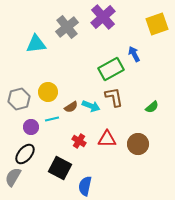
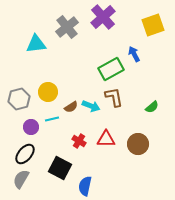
yellow square: moved 4 px left, 1 px down
red triangle: moved 1 px left
gray semicircle: moved 8 px right, 2 px down
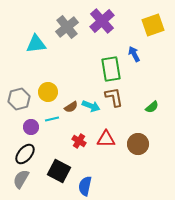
purple cross: moved 1 px left, 4 px down
green rectangle: rotated 70 degrees counterclockwise
black square: moved 1 px left, 3 px down
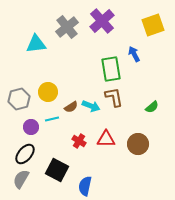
black square: moved 2 px left, 1 px up
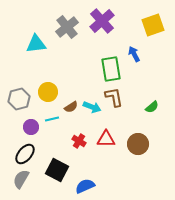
cyan arrow: moved 1 px right, 1 px down
blue semicircle: rotated 54 degrees clockwise
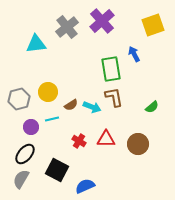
brown semicircle: moved 2 px up
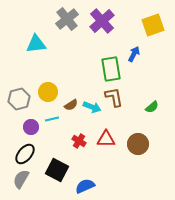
gray cross: moved 8 px up
blue arrow: rotated 56 degrees clockwise
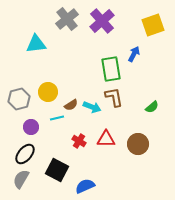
cyan line: moved 5 px right, 1 px up
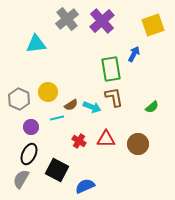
gray hexagon: rotated 20 degrees counterclockwise
black ellipse: moved 4 px right; rotated 15 degrees counterclockwise
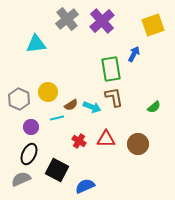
green semicircle: moved 2 px right
gray semicircle: rotated 36 degrees clockwise
